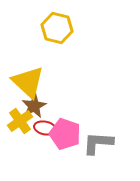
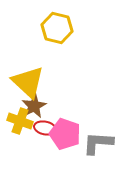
yellow cross: rotated 35 degrees counterclockwise
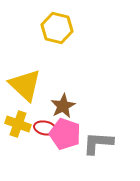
yellow triangle: moved 3 px left, 3 px down
brown star: moved 29 px right
yellow cross: moved 2 px left, 3 px down
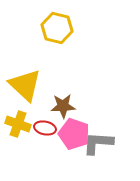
brown star: rotated 25 degrees clockwise
pink pentagon: moved 9 px right
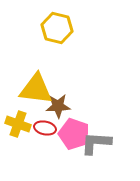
yellow triangle: moved 11 px right, 4 px down; rotated 36 degrees counterclockwise
brown star: moved 5 px left
gray L-shape: moved 2 px left
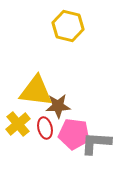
yellow hexagon: moved 11 px right, 2 px up
yellow triangle: moved 2 px down
yellow cross: rotated 30 degrees clockwise
red ellipse: rotated 65 degrees clockwise
pink pentagon: rotated 12 degrees counterclockwise
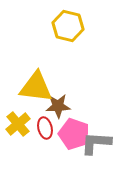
yellow triangle: moved 4 px up
pink pentagon: rotated 12 degrees clockwise
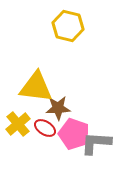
brown star: moved 2 px down
red ellipse: rotated 45 degrees counterclockwise
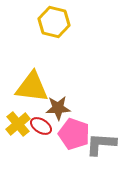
yellow hexagon: moved 14 px left, 4 px up
yellow triangle: moved 4 px left
red ellipse: moved 4 px left, 2 px up
gray L-shape: moved 5 px right, 1 px down
